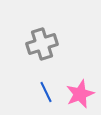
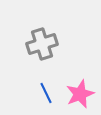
blue line: moved 1 px down
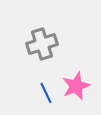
pink star: moved 4 px left, 8 px up
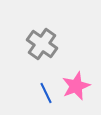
gray cross: rotated 36 degrees counterclockwise
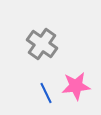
pink star: rotated 16 degrees clockwise
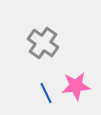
gray cross: moved 1 px right, 1 px up
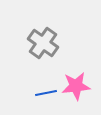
blue line: rotated 75 degrees counterclockwise
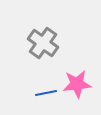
pink star: moved 1 px right, 2 px up
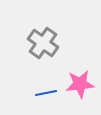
pink star: moved 3 px right
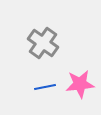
blue line: moved 1 px left, 6 px up
